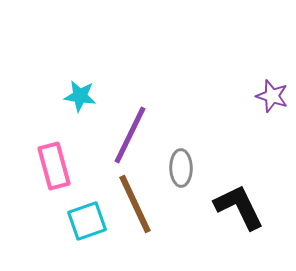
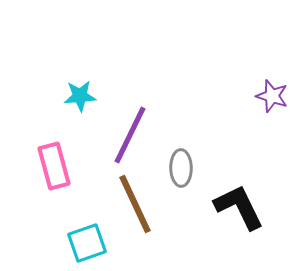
cyan star: rotated 12 degrees counterclockwise
cyan square: moved 22 px down
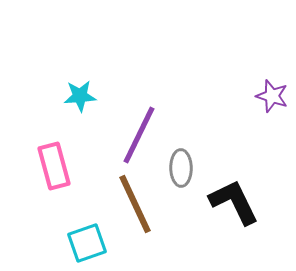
purple line: moved 9 px right
black L-shape: moved 5 px left, 5 px up
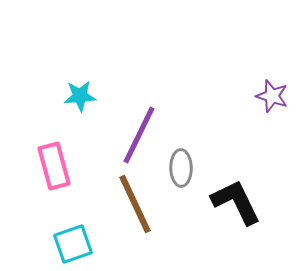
black L-shape: moved 2 px right
cyan square: moved 14 px left, 1 px down
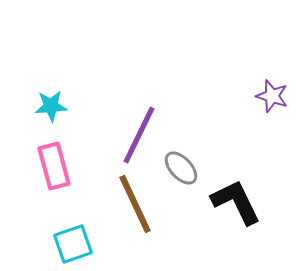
cyan star: moved 29 px left, 10 px down
gray ellipse: rotated 42 degrees counterclockwise
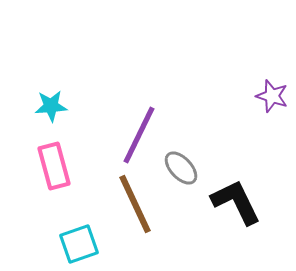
cyan square: moved 6 px right
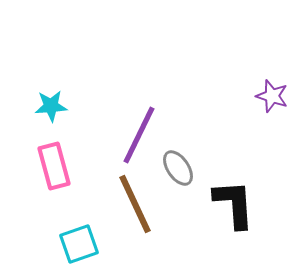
gray ellipse: moved 3 px left; rotated 9 degrees clockwise
black L-shape: moved 2 px left, 2 px down; rotated 22 degrees clockwise
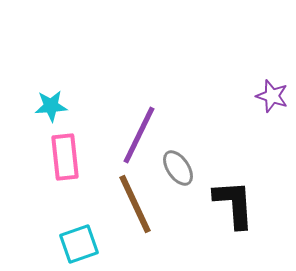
pink rectangle: moved 11 px right, 9 px up; rotated 9 degrees clockwise
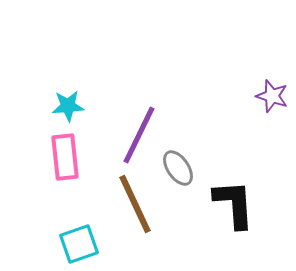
cyan star: moved 17 px right
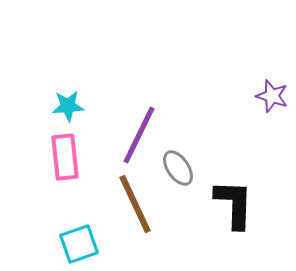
black L-shape: rotated 6 degrees clockwise
